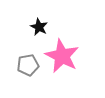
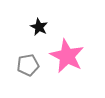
pink star: moved 5 px right
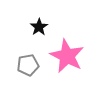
black star: rotated 12 degrees clockwise
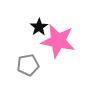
pink star: moved 9 px left, 15 px up; rotated 16 degrees counterclockwise
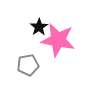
pink star: moved 1 px up
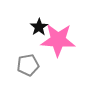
pink star: rotated 8 degrees counterclockwise
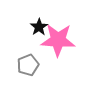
gray pentagon: rotated 10 degrees counterclockwise
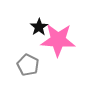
gray pentagon: rotated 25 degrees counterclockwise
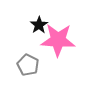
black star: moved 2 px up
